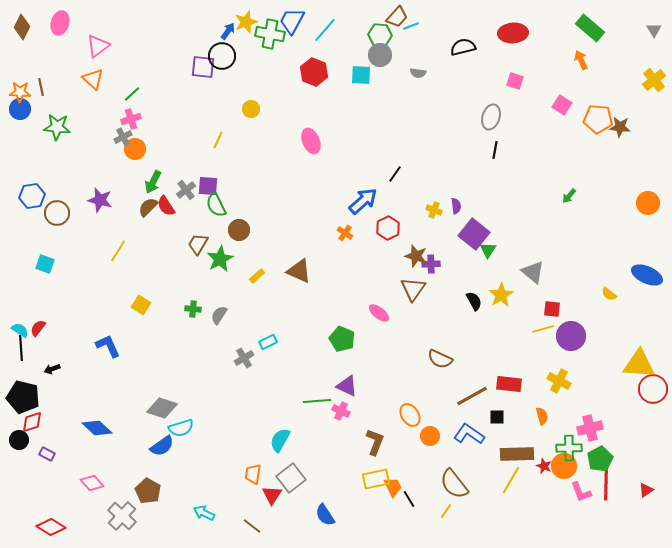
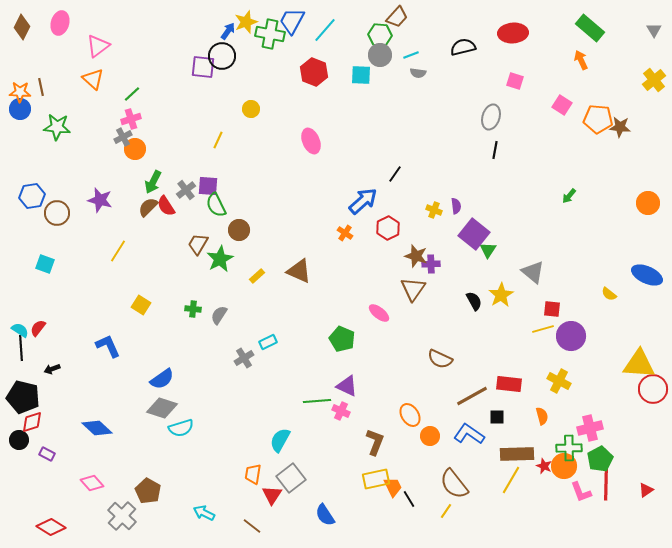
cyan line at (411, 26): moved 29 px down
blue semicircle at (162, 446): moved 67 px up
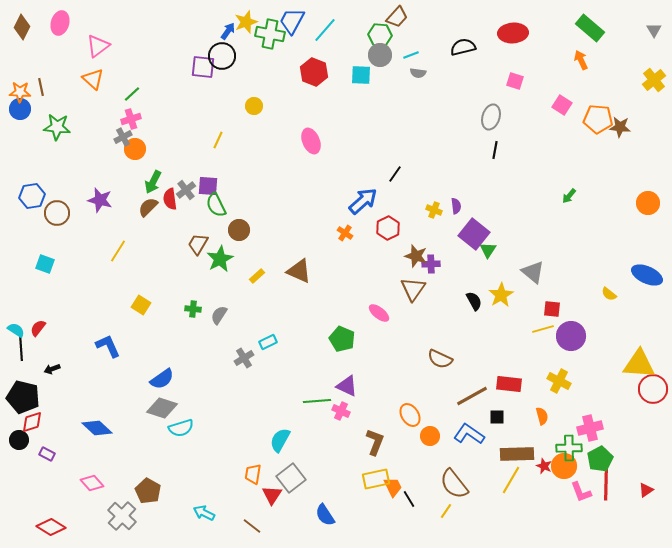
yellow circle at (251, 109): moved 3 px right, 3 px up
red semicircle at (166, 206): moved 4 px right, 7 px up; rotated 25 degrees clockwise
cyan semicircle at (20, 330): moved 4 px left
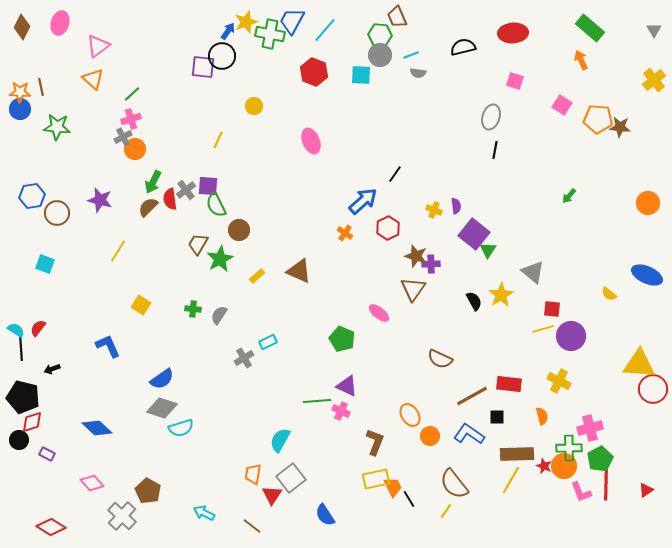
brown trapezoid at (397, 17): rotated 115 degrees clockwise
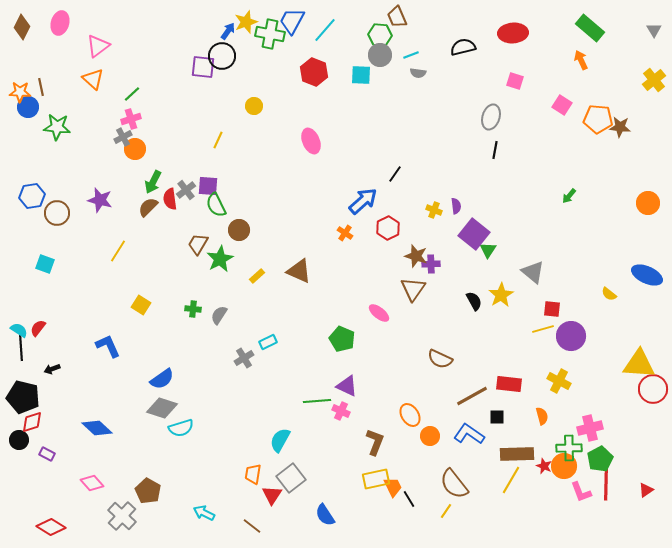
blue circle at (20, 109): moved 8 px right, 2 px up
cyan semicircle at (16, 330): moved 3 px right
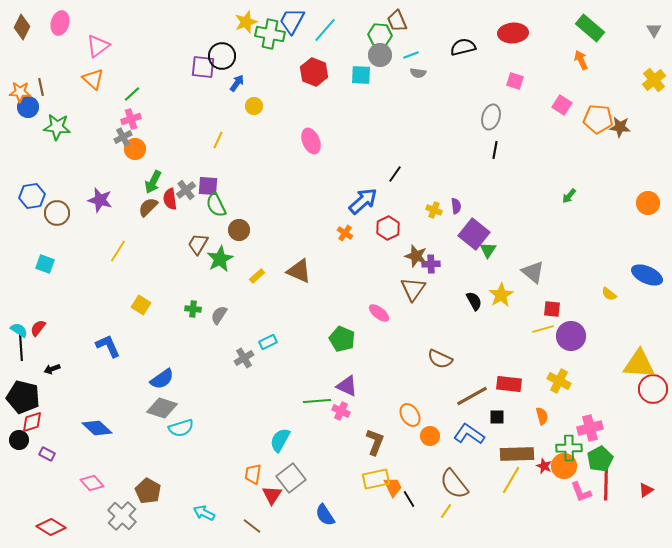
brown trapezoid at (397, 17): moved 4 px down
blue arrow at (228, 31): moved 9 px right, 52 px down
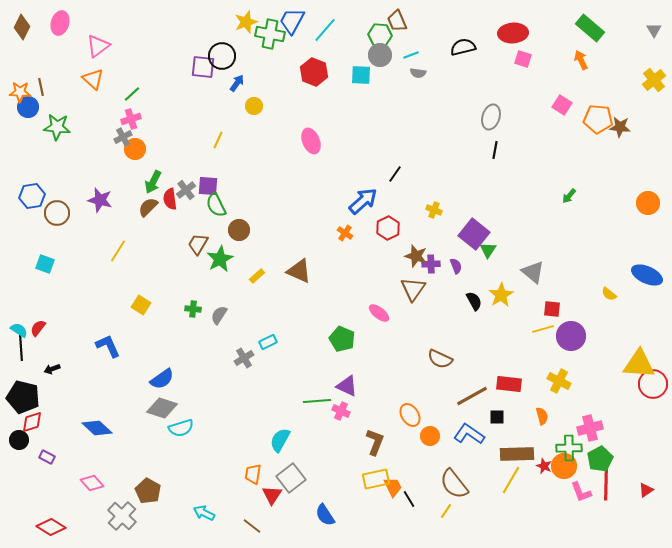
pink square at (515, 81): moved 8 px right, 22 px up
purple semicircle at (456, 206): moved 60 px down; rotated 14 degrees counterclockwise
red circle at (653, 389): moved 5 px up
purple rectangle at (47, 454): moved 3 px down
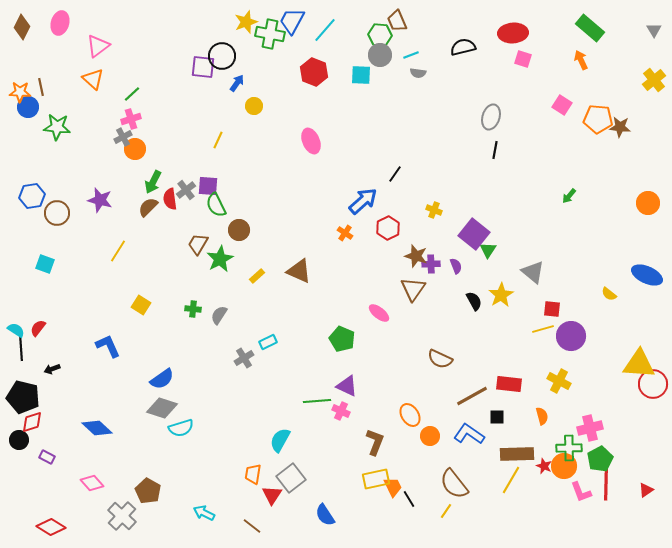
cyan semicircle at (19, 330): moved 3 px left
